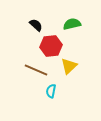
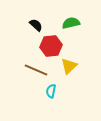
green semicircle: moved 1 px left, 1 px up
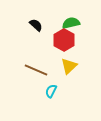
red hexagon: moved 13 px right, 6 px up; rotated 25 degrees counterclockwise
cyan semicircle: rotated 16 degrees clockwise
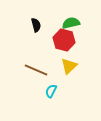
black semicircle: rotated 32 degrees clockwise
red hexagon: rotated 15 degrees counterclockwise
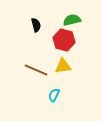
green semicircle: moved 1 px right, 3 px up
yellow triangle: moved 6 px left; rotated 36 degrees clockwise
cyan semicircle: moved 3 px right, 4 px down
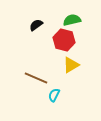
black semicircle: rotated 112 degrees counterclockwise
yellow triangle: moved 8 px right, 1 px up; rotated 24 degrees counterclockwise
brown line: moved 8 px down
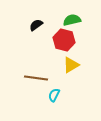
brown line: rotated 15 degrees counterclockwise
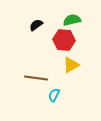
red hexagon: rotated 10 degrees counterclockwise
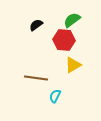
green semicircle: rotated 24 degrees counterclockwise
yellow triangle: moved 2 px right
cyan semicircle: moved 1 px right, 1 px down
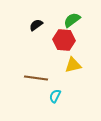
yellow triangle: rotated 18 degrees clockwise
